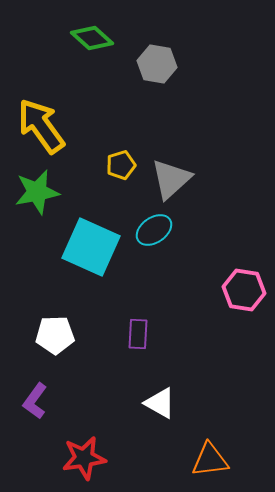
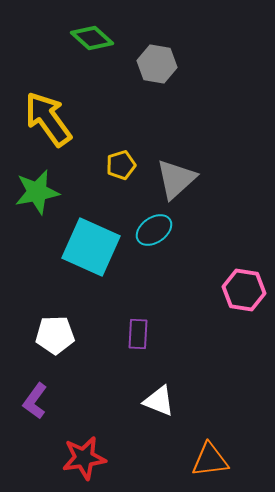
yellow arrow: moved 7 px right, 7 px up
gray triangle: moved 5 px right
white triangle: moved 1 px left, 2 px up; rotated 8 degrees counterclockwise
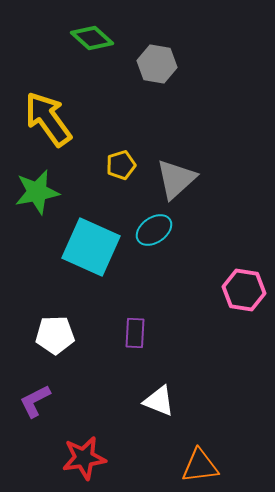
purple rectangle: moved 3 px left, 1 px up
purple L-shape: rotated 27 degrees clockwise
orange triangle: moved 10 px left, 6 px down
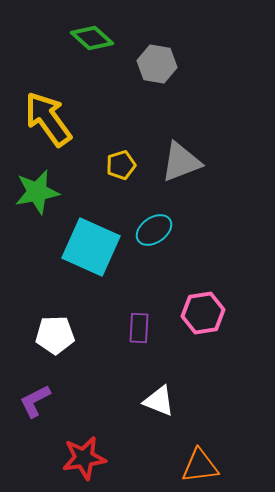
gray triangle: moved 5 px right, 17 px up; rotated 21 degrees clockwise
pink hexagon: moved 41 px left, 23 px down; rotated 18 degrees counterclockwise
purple rectangle: moved 4 px right, 5 px up
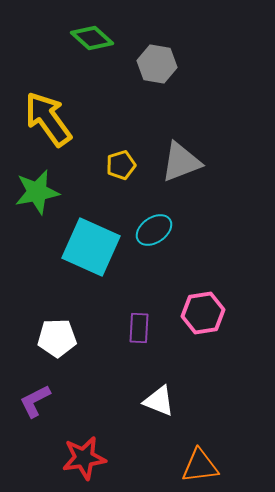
white pentagon: moved 2 px right, 3 px down
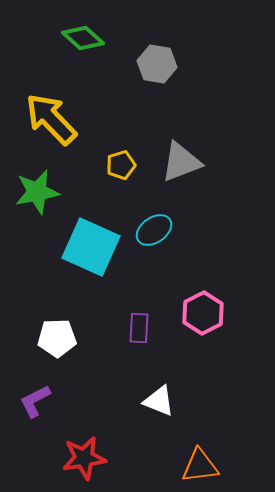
green diamond: moved 9 px left
yellow arrow: moved 3 px right; rotated 8 degrees counterclockwise
pink hexagon: rotated 18 degrees counterclockwise
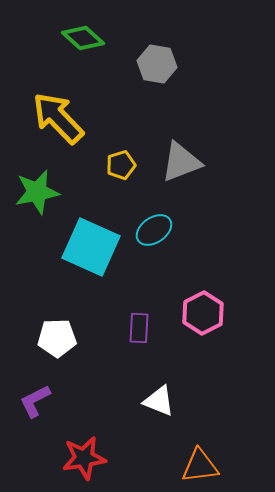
yellow arrow: moved 7 px right, 1 px up
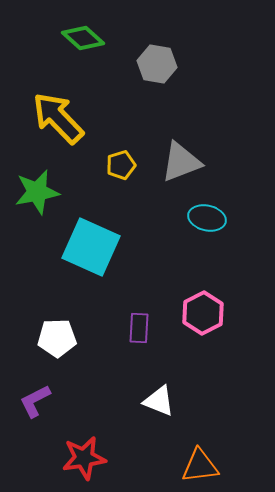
cyan ellipse: moved 53 px right, 12 px up; rotated 48 degrees clockwise
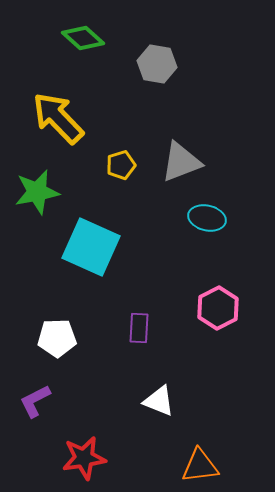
pink hexagon: moved 15 px right, 5 px up
